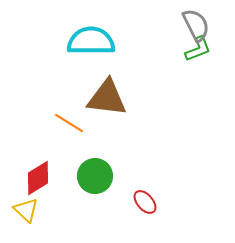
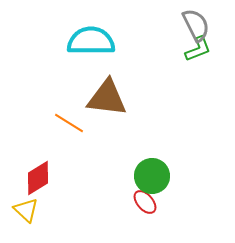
green circle: moved 57 px right
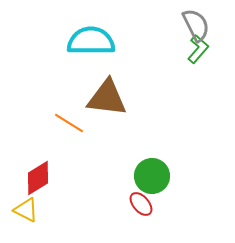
green L-shape: rotated 28 degrees counterclockwise
red ellipse: moved 4 px left, 2 px down
yellow triangle: rotated 16 degrees counterclockwise
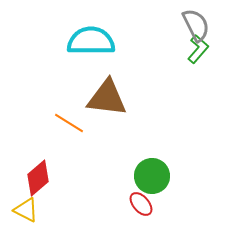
red diamond: rotated 9 degrees counterclockwise
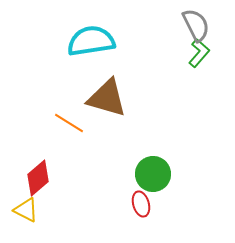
cyan semicircle: rotated 9 degrees counterclockwise
green L-shape: moved 1 px right, 4 px down
brown triangle: rotated 9 degrees clockwise
green circle: moved 1 px right, 2 px up
red ellipse: rotated 25 degrees clockwise
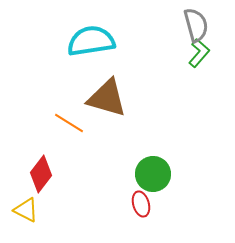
gray semicircle: rotated 12 degrees clockwise
red diamond: moved 3 px right, 4 px up; rotated 12 degrees counterclockwise
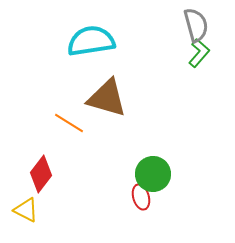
red ellipse: moved 7 px up
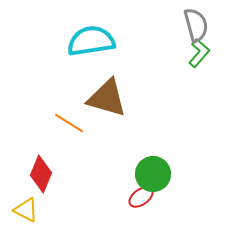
red diamond: rotated 15 degrees counterclockwise
red ellipse: rotated 70 degrees clockwise
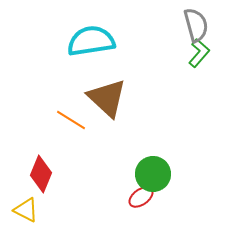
brown triangle: rotated 27 degrees clockwise
orange line: moved 2 px right, 3 px up
